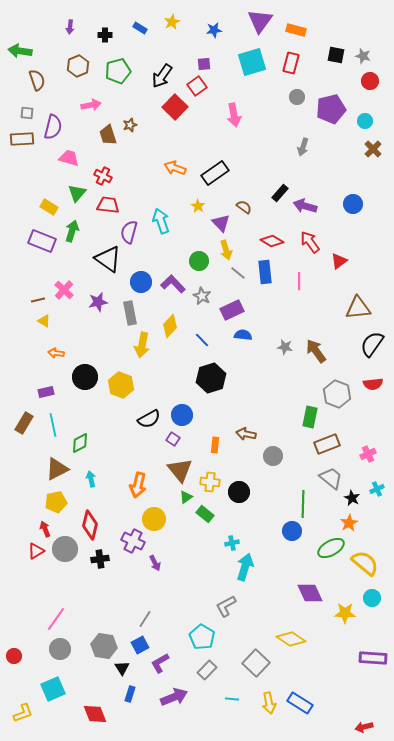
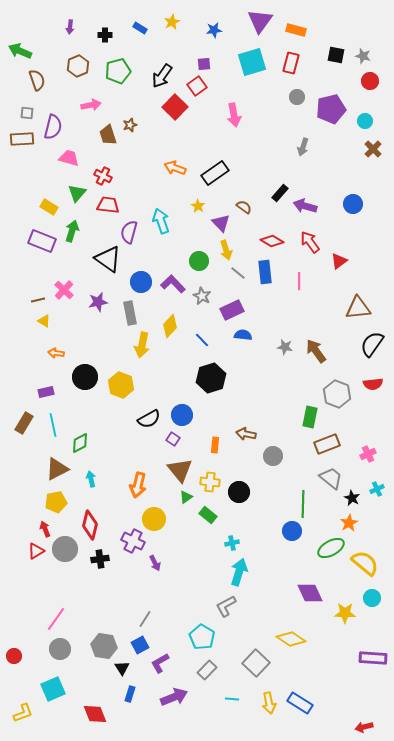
green arrow at (20, 51): rotated 15 degrees clockwise
green rectangle at (205, 514): moved 3 px right, 1 px down
cyan arrow at (245, 567): moved 6 px left, 5 px down
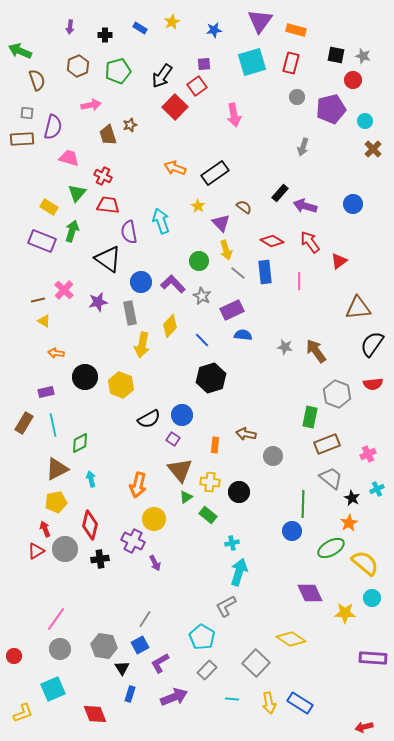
red circle at (370, 81): moved 17 px left, 1 px up
purple semicircle at (129, 232): rotated 25 degrees counterclockwise
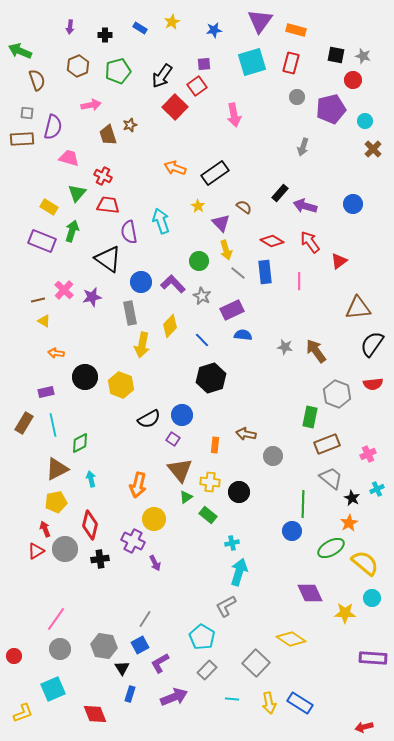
purple star at (98, 302): moved 6 px left, 5 px up
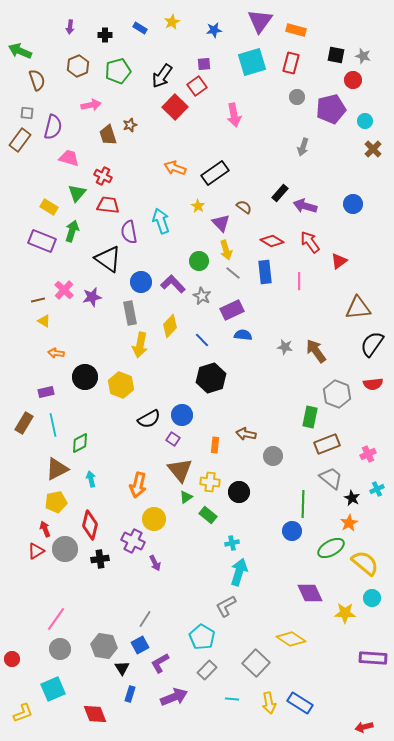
brown rectangle at (22, 139): moved 2 px left, 1 px down; rotated 50 degrees counterclockwise
gray line at (238, 273): moved 5 px left
yellow arrow at (142, 345): moved 2 px left
red circle at (14, 656): moved 2 px left, 3 px down
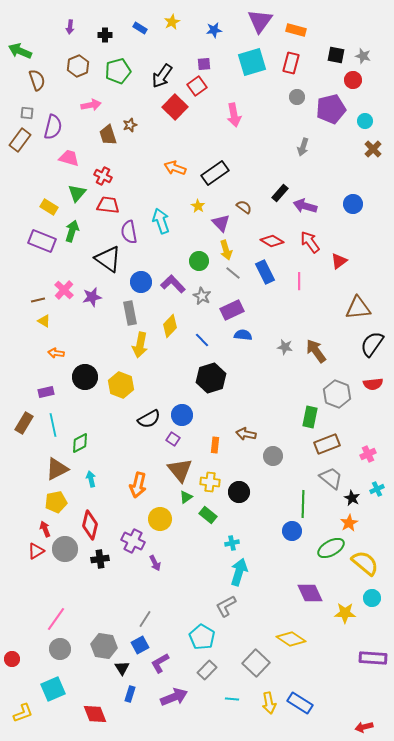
blue rectangle at (265, 272): rotated 20 degrees counterclockwise
yellow circle at (154, 519): moved 6 px right
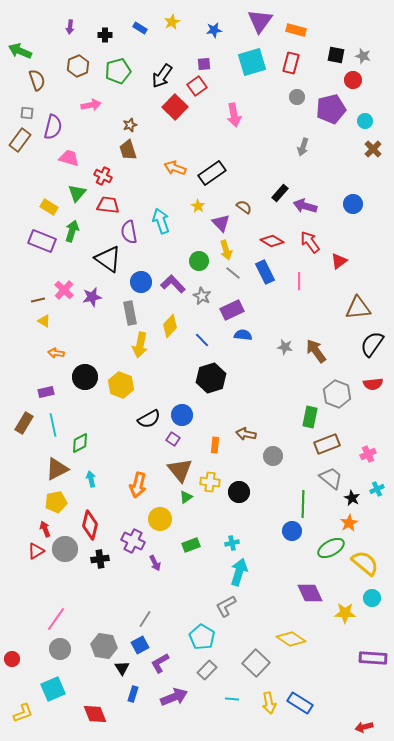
brown trapezoid at (108, 135): moved 20 px right, 15 px down
black rectangle at (215, 173): moved 3 px left
green rectangle at (208, 515): moved 17 px left, 30 px down; rotated 60 degrees counterclockwise
blue rectangle at (130, 694): moved 3 px right
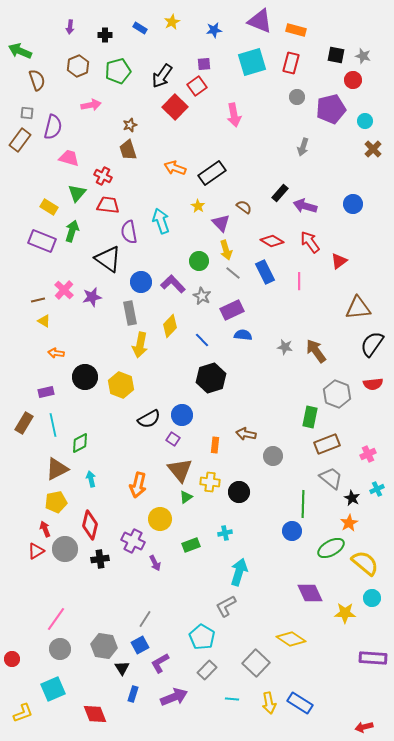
purple triangle at (260, 21): rotated 44 degrees counterclockwise
cyan cross at (232, 543): moved 7 px left, 10 px up
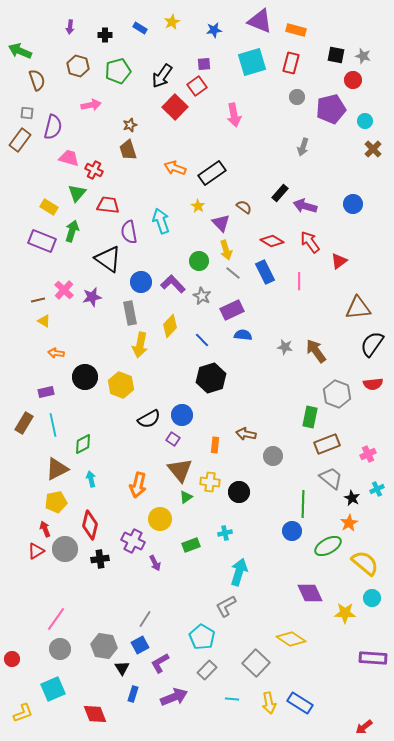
brown hexagon at (78, 66): rotated 20 degrees counterclockwise
red cross at (103, 176): moved 9 px left, 6 px up
green diamond at (80, 443): moved 3 px right, 1 px down
green ellipse at (331, 548): moved 3 px left, 2 px up
red arrow at (364, 727): rotated 24 degrees counterclockwise
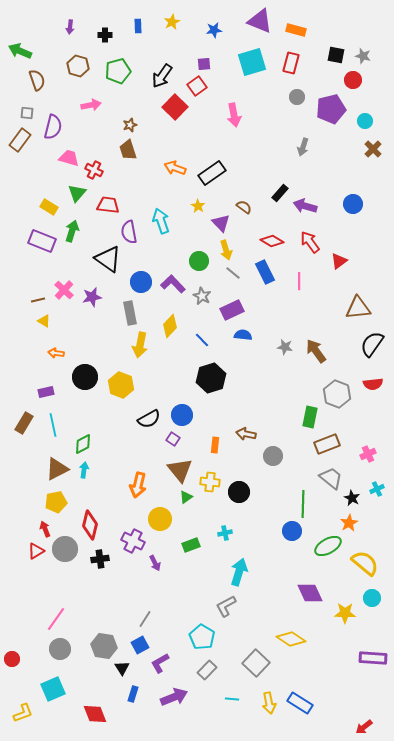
blue rectangle at (140, 28): moved 2 px left, 2 px up; rotated 56 degrees clockwise
cyan arrow at (91, 479): moved 7 px left, 9 px up; rotated 21 degrees clockwise
